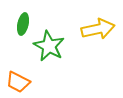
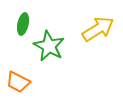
yellow arrow: rotated 20 degrees counterclockwise
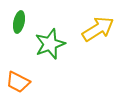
green ellipse: moved 4 px left, 2 px up
green star: moved 1 px right, 2 px up; rotated 24 degrees clockwise
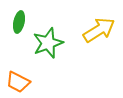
yellow arrow: moved 1 px right, 1 px down
green star: moved 2 px left, 1 px up
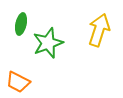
green ellipse: moved 2 px right, 2 px down
yellow arrow: rotated 40 degrees counterclockwise
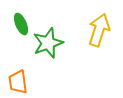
green ellipse: rotated 35 degrees counterclockwise
orange trapezoid: rotated 55 degrees clockwise
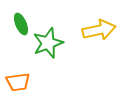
yellow arrow: rotated 60 degrees clockwise
orange trapezoid: rotated 90 degrees counterclockwise
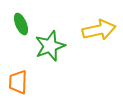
green star: moved 2 px right, 3 px down
orange trapezoid: rotated 100 degrees clockwise
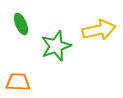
green star: moved 6 px right
orange trapezoid: rotated 90 degrees clockwise
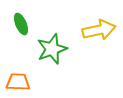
green star: moved 4 px left, 3 px down
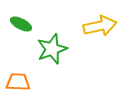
green ellipse: rotated 40 degrees counterclockwise
yellow arrow: moved 1 px right, 4 px up
